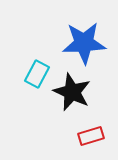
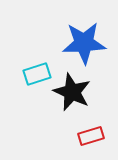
cyan rectangle: rotated 44 degrees clockwise
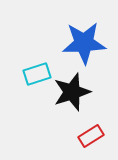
black star: rotated 30 degrees clockwise
red rectangle: rotated 15 degrees counterclockwise
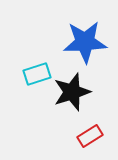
blue star: moved 1 px right, 1 px up
red rectangle: moved 1 px left
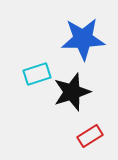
blue star: moved 2 px left, 3 px up
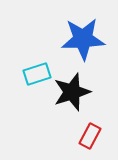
red rectangle: rotated 30 degrees counterclockwise
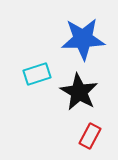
black star: moved 7 px right; rotated 24 degrees counterclockwise
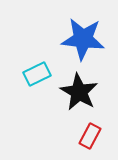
blue star: rotated 9 degrees clockwise
cyan rectangle: rotated 8 degrees counterclockwise
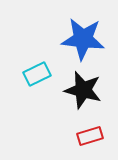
black star: moved 4 px right, 2 px up; rotated 15 degrees counterclockwise
red rectangle: rotated 45 degrees clockwise
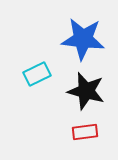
black star: moved 3 px right, 1 px down
red rectangle: moved 5 px left, 4 px up; rotated 10 degrees clockwise
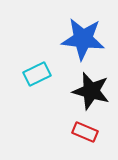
black star: moved 5 px right
red rectangle: rotated 30 degrees clockwise
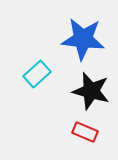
cyan rectangle: rotated 16 degrees counterclockwise
